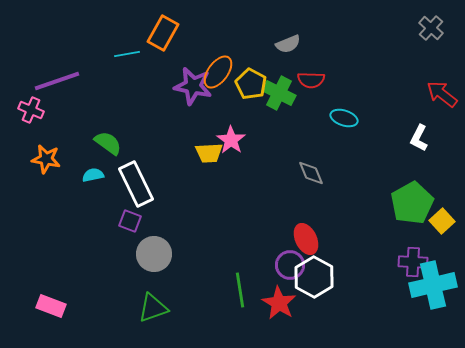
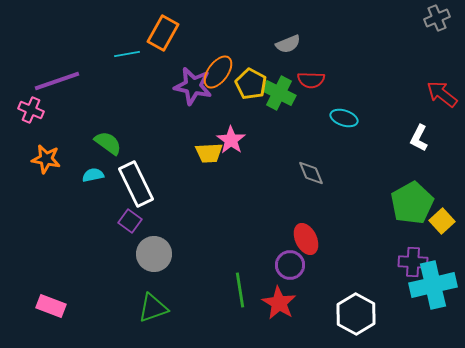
gray cross: moved 6 px right, 10 px up; rotated 25 degrees clockwise
purple square: rotated 15 degrees clockwise
white hexagon: moved 42 px right, 37 px down
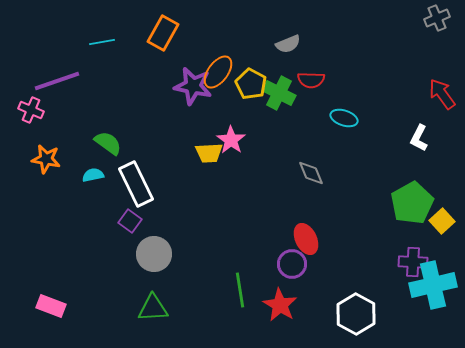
cyan line: moved 25 px left, 12 px up
red arrow: rotated 16 degrees clockwise
purple circle: moved 2 px right, 1 px up
red star: moved 1 px right, 2 px down
green triangle: rotated 16 degrees clockwise
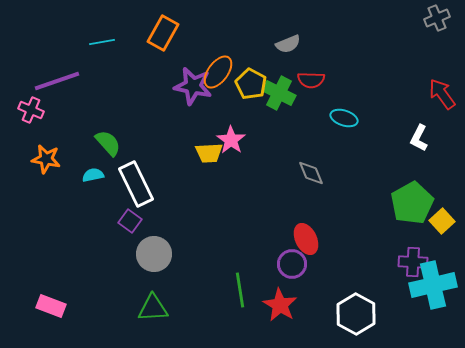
green semicircle: rotated 12 degrees clockwise
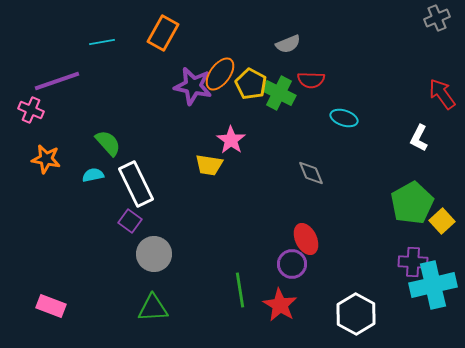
orange ellipse: moved 2 px right, 2 px down
yellow trapezoid: moved 12 px down; rotated 12 degrees clockwise
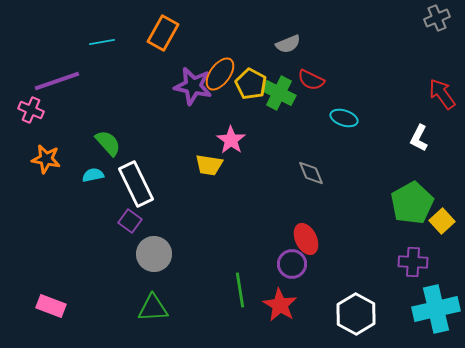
red semicircle: rotated 24 degrees clockwise
cyan cross: moved 3 px right, 24 px down
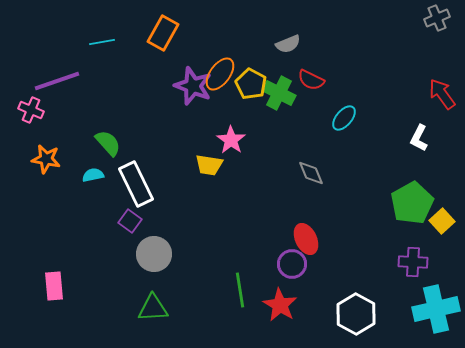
purple star: rotated 9 degrees clockwise
cyan ellipse: rotated 68 degrees counterclockwise
pink rectangle: moved 3 px right, 20 px up; rotated 64 degrees clockwise
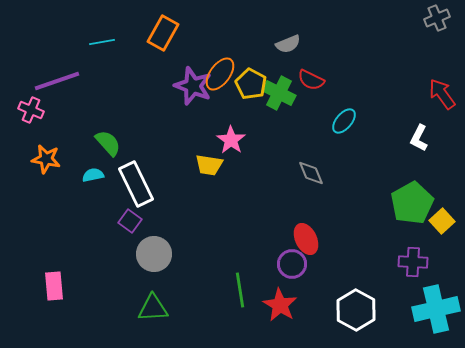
cyan ellipse: moved 3 px down
white hexagon: moved 4 px up
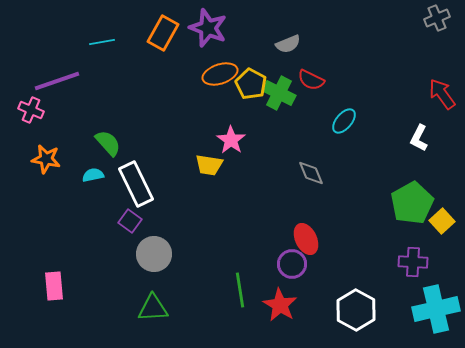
orange ellipse: rotated 36 degrees clockwise
purple star: moved 15 px right, 58 px up
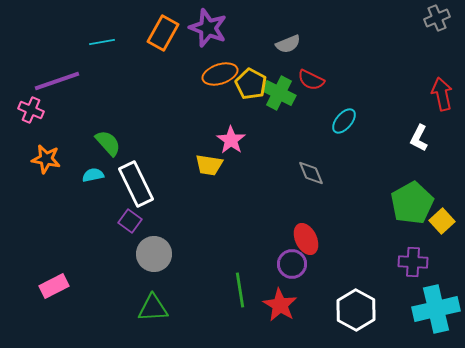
red arrow: rotated 24 degrees clockwise
pink rectangle: rotated 68 degrees clockwise
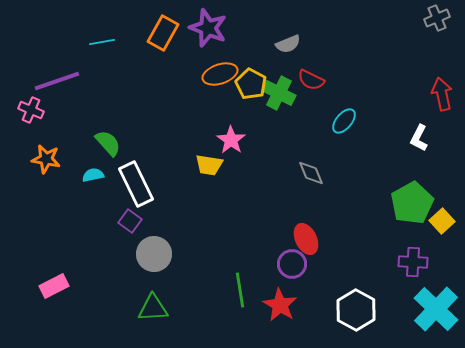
cyan cross: rotated 33 degrees counterclockwise
